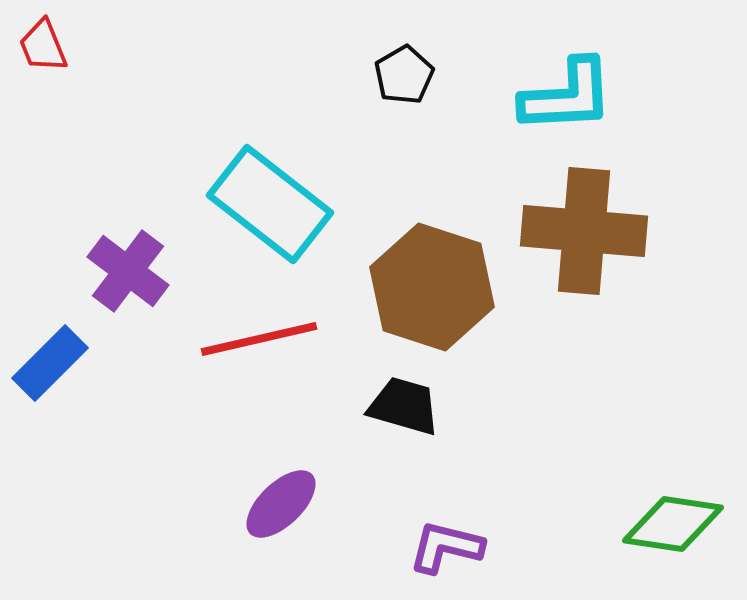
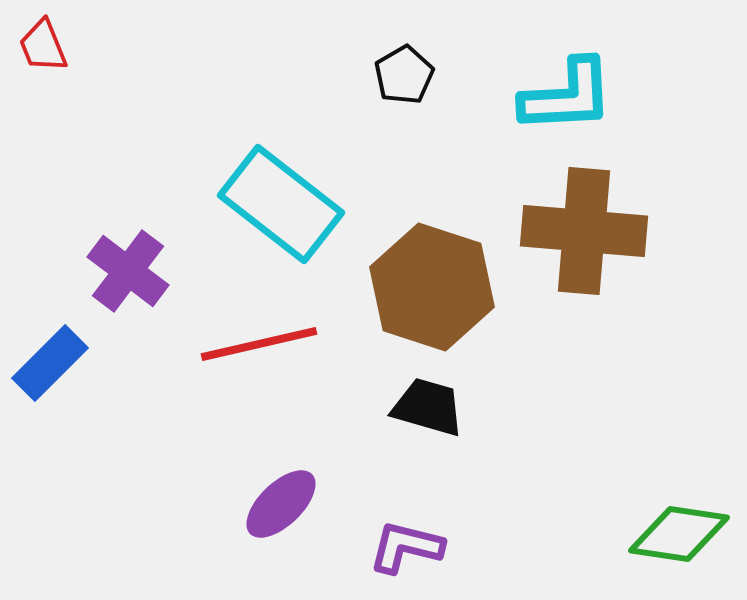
cyan rectangle: moved 11 px right
red line: moved 5 px down
black trapezoid: moved 24 px right, 1 px down
green diamond: moved 6 px right, 10 px down
purple L-shape: moved 40 px left
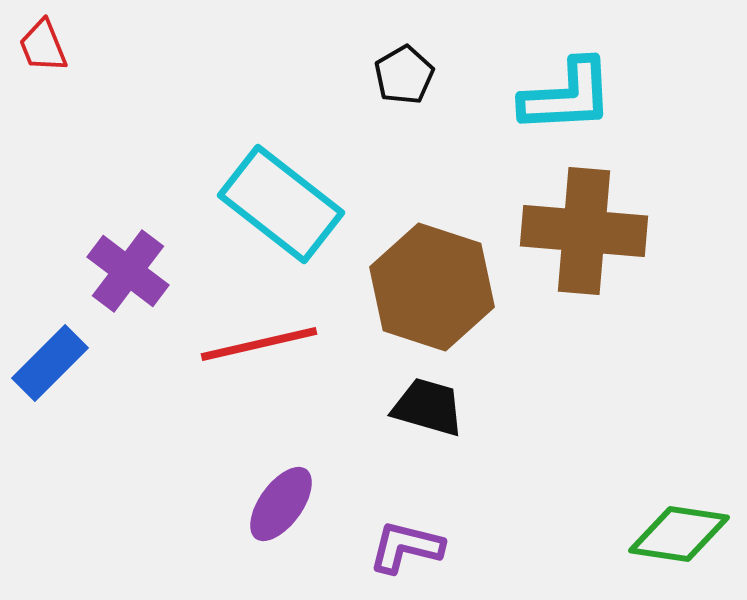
purple ellipse: rotated 10 degrees counterclockwise
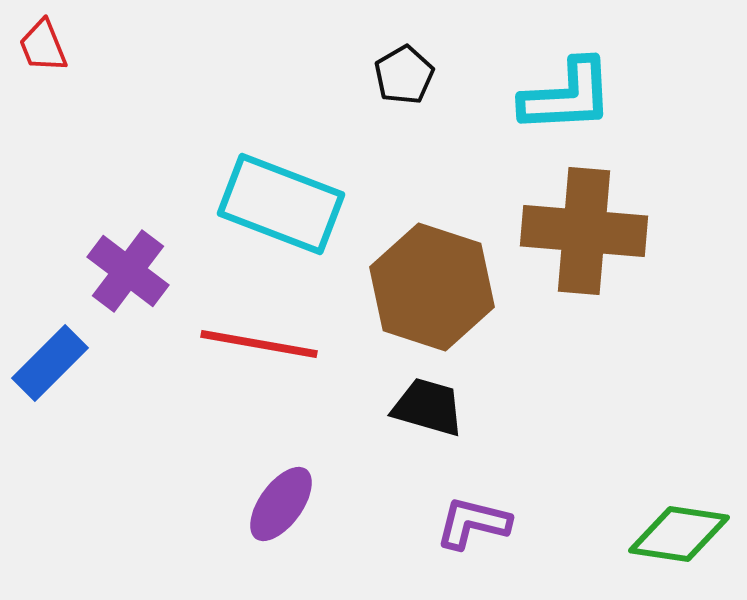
cyan rectangle: rotated 17 degrees counterclockwise
red line: rotated 23 degrees clockwise
purple L-shape: moved 67 px right, 24 px up
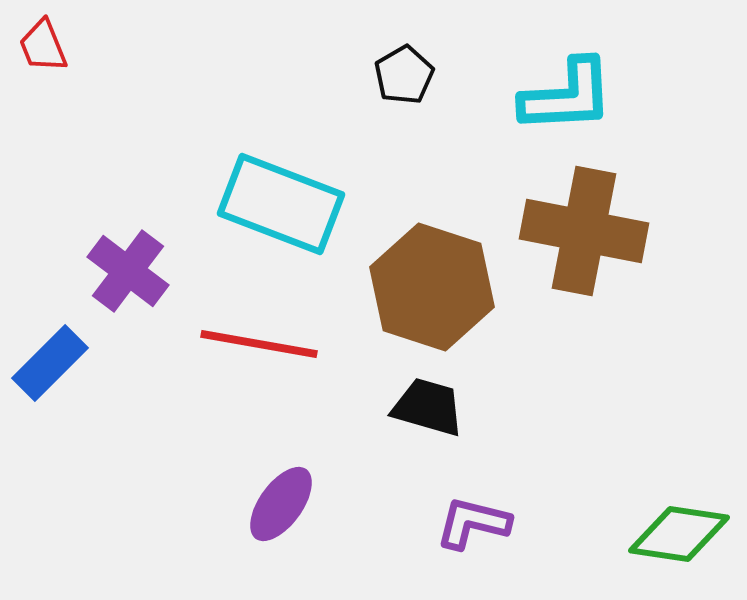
brown cross: rotated 6 degrees clockwise
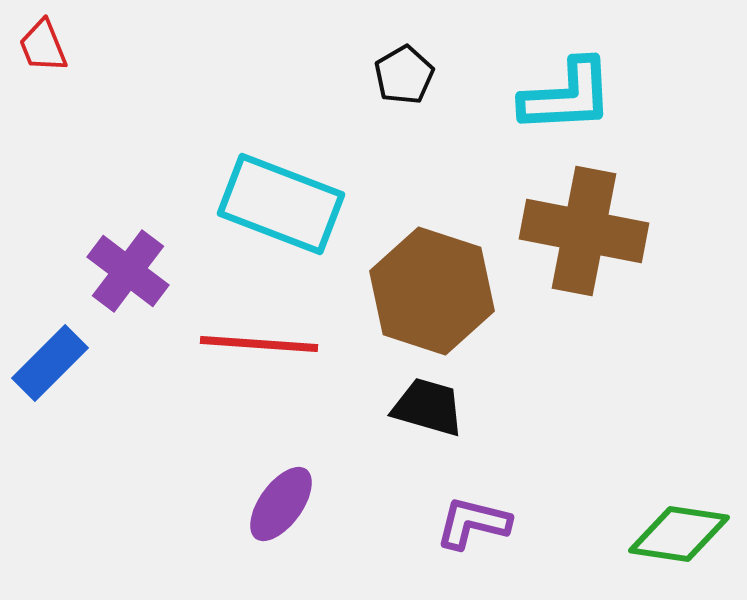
brown hexagon: moved 4 px down
red line: rotated 6 degrees counterclockwise
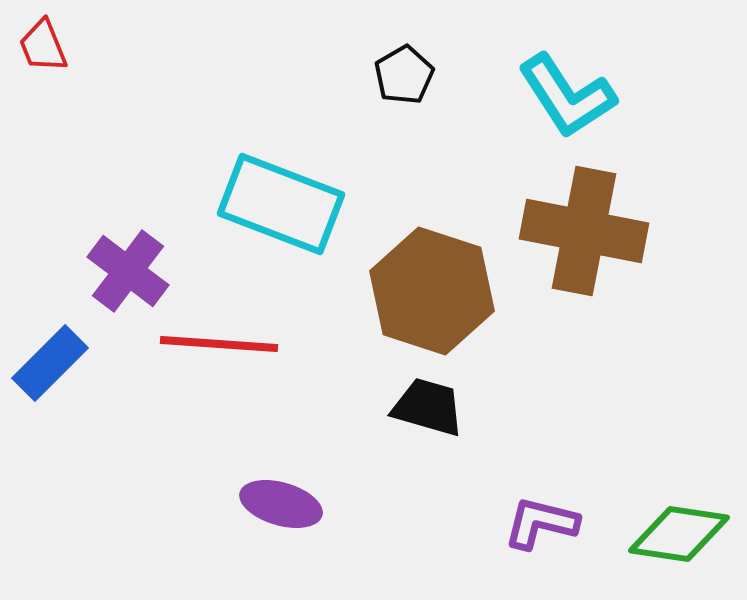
cyan L-shape: rotated 60 degrees clockwise
red line: moved 40 px left
purple ellipse: rotated 70 degrees clockwise
purple L-shape: moved 68 px right
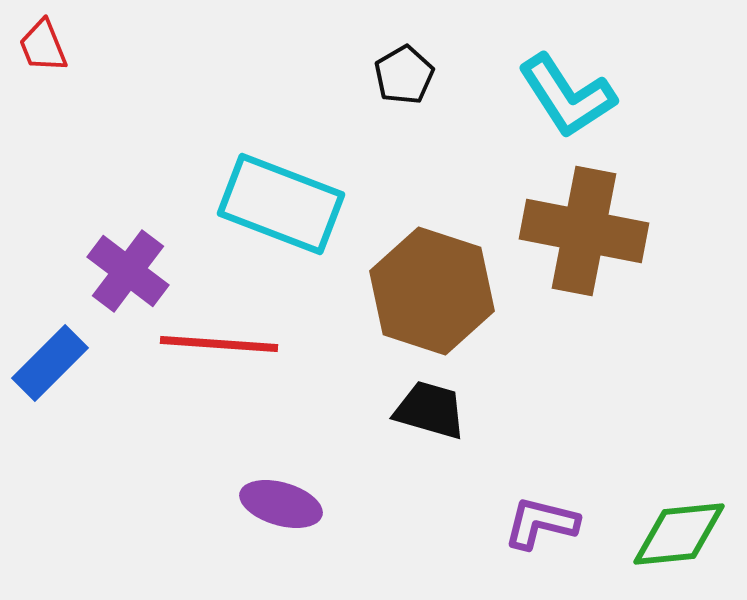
black trapezoid: moved 2 px right, 3 px down
green diamond: rotated 14 degrees counterclockwise
